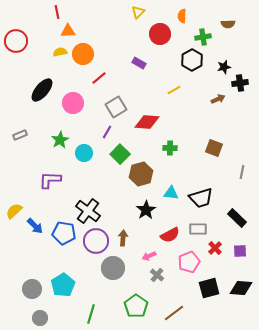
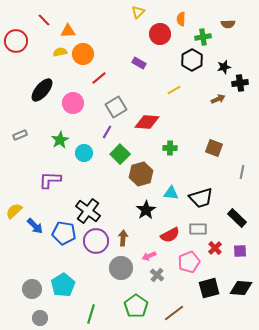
red line at (57, 12): moved 13 px left, 8 px down; rotated 32 degrees counterclockwise
orange semicircle at (182, 16): moved 1 px left, 3 px down
gray circle at (113, 268): moved 8 px right
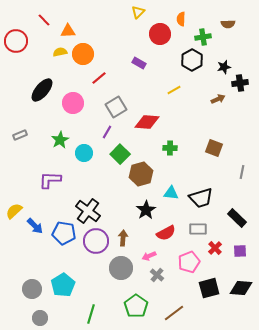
red semicircle at (170, 235): moved 4 px left, 2 px up
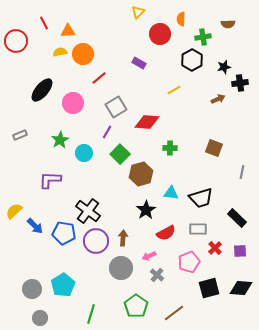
red line at (44, 20): moved 3 px down; rotated 16 degrees clockwise
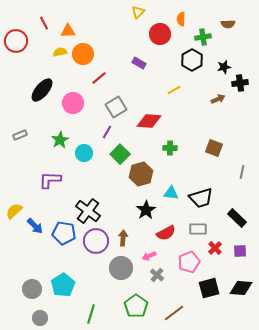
red diamond at (147, 122): moved 2 px right, 1 px up
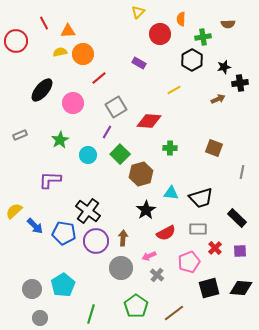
cyan circle at (84, 153): moved 4 px right, 2 px down
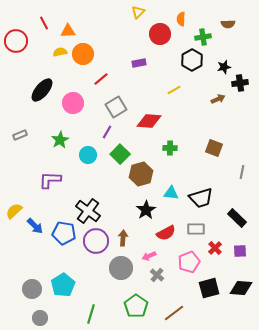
purple rectangle at (139, 63): rotated 40 degrees counterclockwise
red line at (99, 78): moved 2 px right, 1 px down
gray rectangle at (198, 229): moved 2 px left
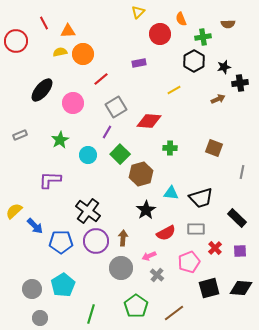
orange semicircle at (181, 19): rotated 24 degrees counterclockwise
black hexagon at (192, 60): moved 2 px right, 1 px down
blue pentagon at (64, 233): moved 3 px left, 9 px down; rotated 10 degrees counterclockwise
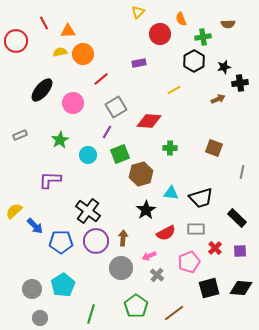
green square at (120, 154): rotated 24 degrees clockwise
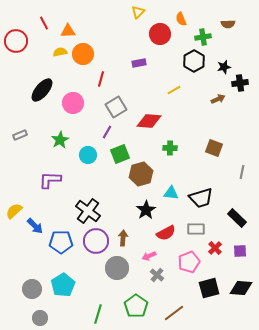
red line at (101, 79): rotated 35 degrees counterclockwise
gray circle at (121, 268): moved 4 px left
green line at (91, 314): moved 7 px right
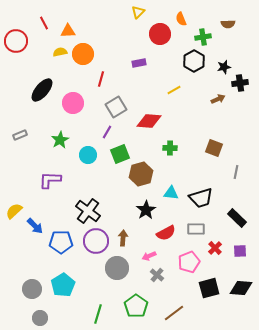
gray line at (242, 172): moved 6 px left
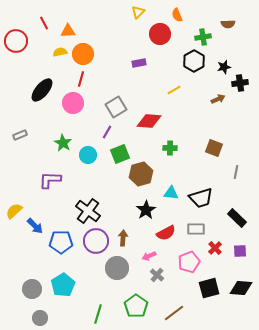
orange semicircle at (181, 19): moved 4 px left, 4 px up
red line at (101, 79): moved 20 px left
green star at (60, 140): moved 3 px right, 3 px down; rotated 12 degrees counterclockwise
